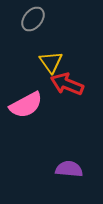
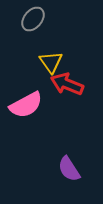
purple semicircle: rotated 128 degrees counterclockwise
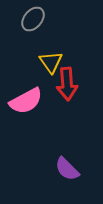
red arrow: rotated 116 degrees counterclockwise
pink semicircle: moved 4 px up
purple semicircle: moved 2 px left; rotated 12 degrees counterclockwise
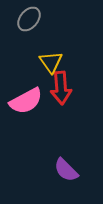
gray ellipse: moved 4 px left
red arrow: moved 6 px left, 4 px down
purple semicircle: moved 1 px left, 1 px down
